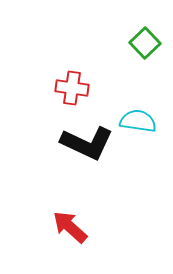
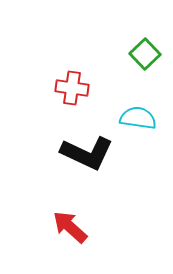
green square: moved 11 px down
cyan semicircle: moved 3 px up
black L-shape: moved 10 px down
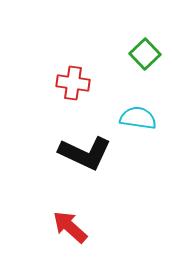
red cross: moved 1 px right, 5 px up
black L-shape: moved 2 px left
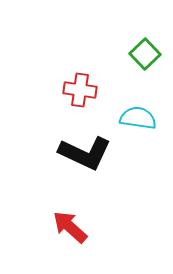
red cross: moved 7 px right, 7 px down
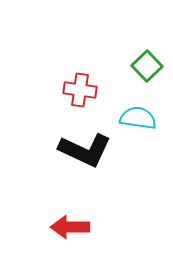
green square: moved 2 px right, 12 px down
black L-shape: moved 3 px up
red arrow: rotated 42 degrees counterclockwise
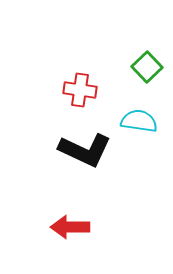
green square: moved 1 px down
cyan semicircle: moved 1 px right, 3 px down
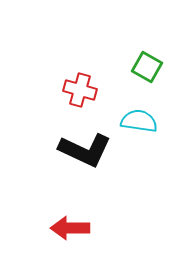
green square: rotated 16 degrees counterclockwise
red cross: rotated 8 degrees clockwise
red arrow: moved 1 px down
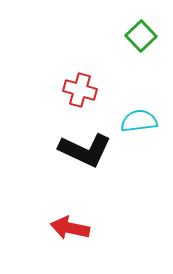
green square: moved 6 px left, 31 px up; rotated 16 degrees clockwise
cyan semicircle: rotated 15 degrees counterclockwise
red arrow: rotated 12 degrees clockwise
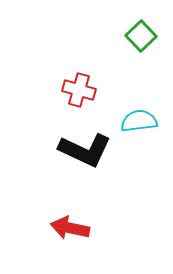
red cross: moved 1 px left
